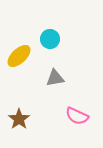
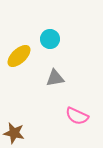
brown star: moved 5 px left, 14 px down; rotated 25 degrees counterclockwise
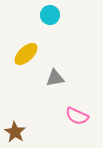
cyan circle: moved 24 px up
yellow ellipse: moved 7 px right, 2 px up
brown star: moved 1 px right, 1 px up; rotated 20 degrees clockwise
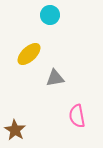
yellow ellipse: moved 3 px right
pink semicircle: rotated 55 degrees clockwise
brown star: moved 2 px up
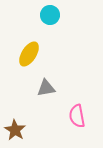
yellow ellipse: rotated 15 degrees counterclockwise
gray triangle: moved 9 px left, 10 px down
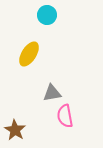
cyan circle: moved 3 px left
gray triangle: moved 6 px right, 5 px down
pink semicircle: moved 12 px left
